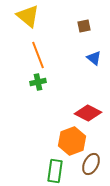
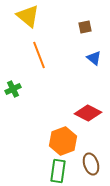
brown square: moved 1 px right, 1 px down
orange line: moved 1 px right
green cross: moved 25 px left, 7 px down; rotated 14 degrees counterclockwise
orange hexagon: moved 9 px left
brown ellipse: rotated 45 degrees counterclockwise
green rectangle: moved 3 px right
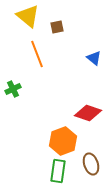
brown square: moved 28 px left
orange line: moved 2 px left, 1 px up
red diamond: rotated 8 degrees counterclockwise
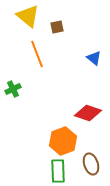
green rectangle: rotated 10 degrees counterclockwise
